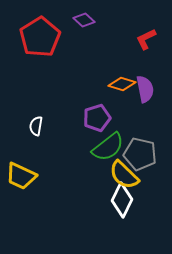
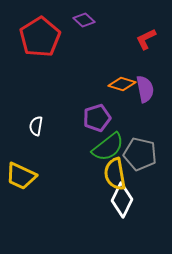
yellow semicircle: moved 9 px left, 1 px up; rotated 36 degrees clockwise
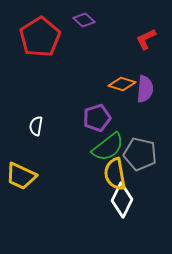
purple semicircle: rotated 16 degrees clockwise
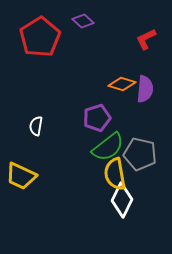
purple diamond: moved 1 px left, 1 px down
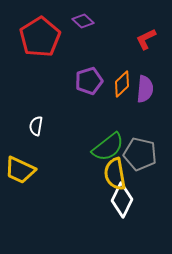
orange diamond: rotated 60 degrees counterclockwise
purple pentagon: moved 8 px left, 37 px up
yellow trapezoid: moved 1 px left, 6 px up
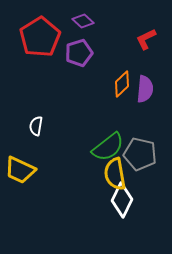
purple pentagon: moved 10 px left, 28 px up
